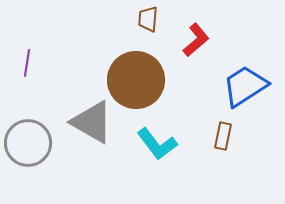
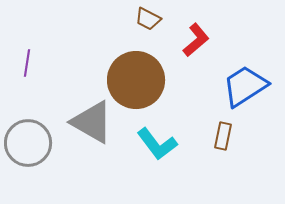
brown trapezoid: rotated 68 degrees counterclockwise
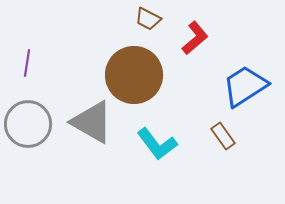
red L-shape: moved 1 px left, 2 px up
brown circle: moved 2 px left, 5 px up
brown rectangle: rotated 48 degrees counterclockwise
gray circle: moved 19 px up
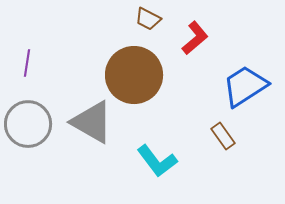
cyan L-shape: moved 17 px down
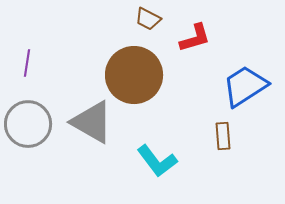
red L-shape: rotated 24 degrees clockwise
brown rectangle: rotated 32 degrees clockwise
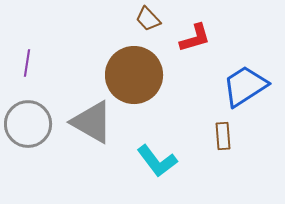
brown trapezoid: rotated 20 degrees clockwise
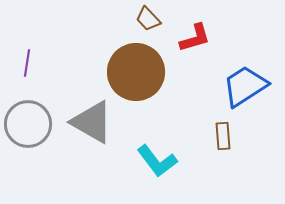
brown circle: moved 2 px right, 3 px up
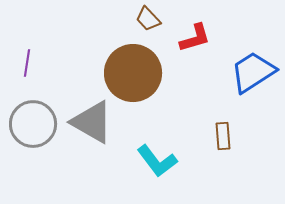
brown circle: moved 3 px left, 1 px down
blue trapezoid: moved 8 px right, 14 px up
gray circle: moved 5 px right
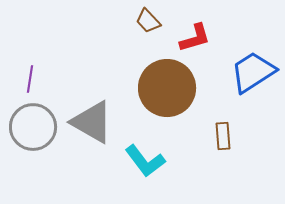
brown trapezoid: moved 2 px down
purple line: moved 3 px right, 16 px down
brown circle: moved 34 px right, 15 px down
gray circle: moved 3 px down
cyan L-shape: moved 12 px left
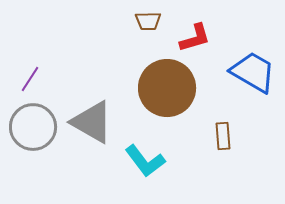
brown trapezoid: rotated 48 degrees counterclockwise
blue trapezoid: rotated 63 degrees clockwise
purple line: rotated 24 degrees clockwise
